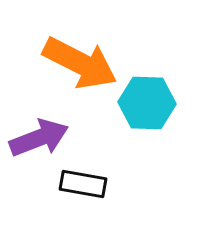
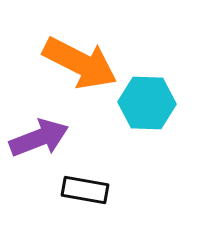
black rectangle: moved 2 px right, 6 px down
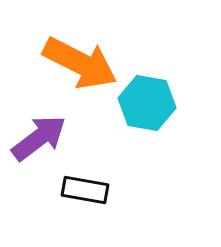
cyan hexagon: rotated 8 degrees clockwise
purple arrow: rotated 16 degrees counterclockwise
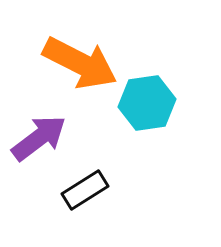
cyan hexagon: rotated 18 degrees counterclockwise
black rectangle: rotated 42 degrees counterclockwise
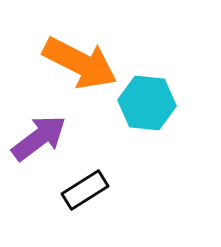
cyan hexagon: rotated 14 degrees clockwise
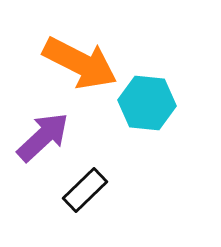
purple arrow: moved 4 px right, 1 px up; rotated 6 degrees counterclockwise
black rectangle: rotated 12 degrees counterclockwise
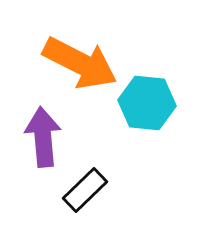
purple arrow: rotated 52 degrees counterclockwise
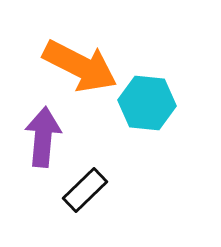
orange arrow: moved 3 px down
purple arrow: rotated 10 degrees clockwise
